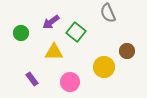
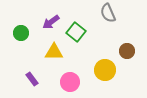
yellow circle: moved 1 px right, 3 px down
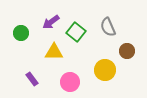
gray semicircle: moved 14 px down
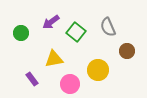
yellow triangle: moved 7 px down; rotated 12 degrees counterclockwise
yellow circle: moved 7 px left
pink circle: moved 2 px down
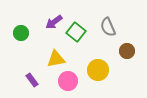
purple arrow: moved 3 px right
yellow triangle: moved 2 px right
purple rectangle: moved 1 px down
pink circle: moved 2 px left, 3 px up
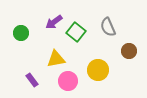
brown circle: moved 2 px right
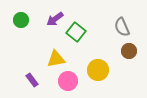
purple arrow: moved 1 px right, 3 px up
gray semicircle: moved 14 px right
green circle: moved 13 px up
